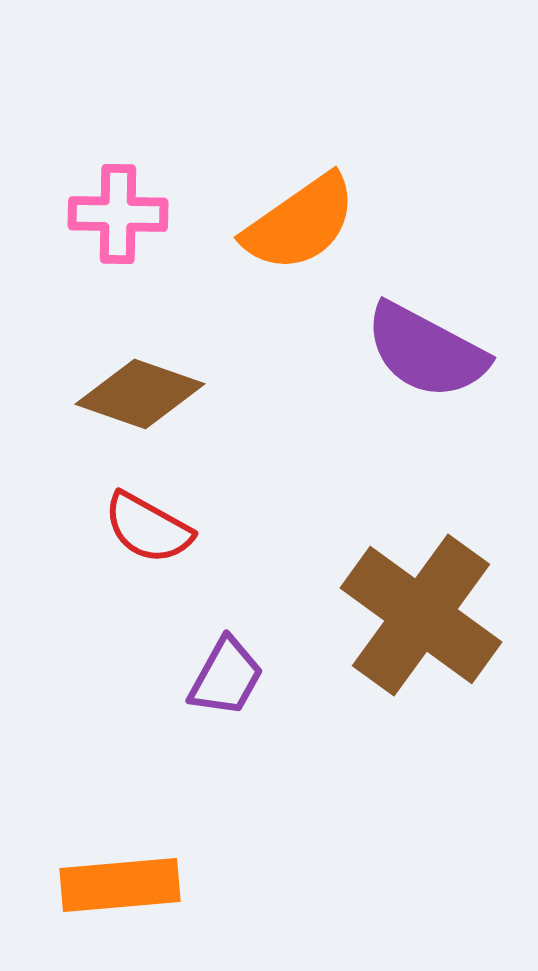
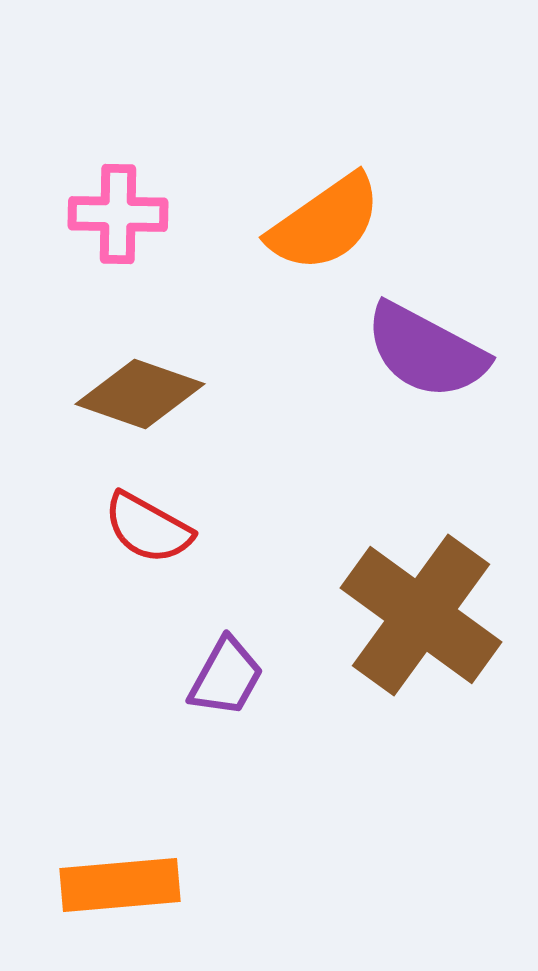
orange semicircle: moved 25 px right
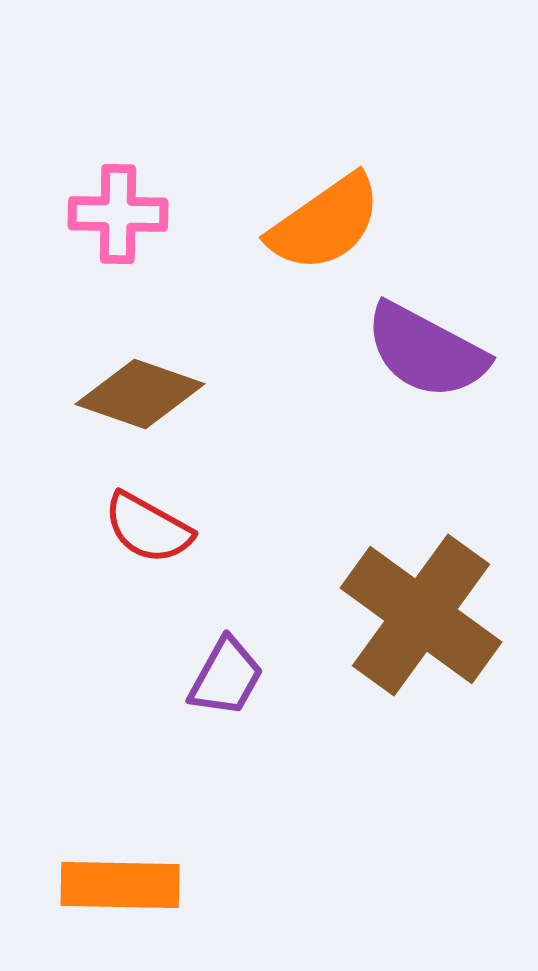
orange rectangle: rotated 6 degrees clockwise
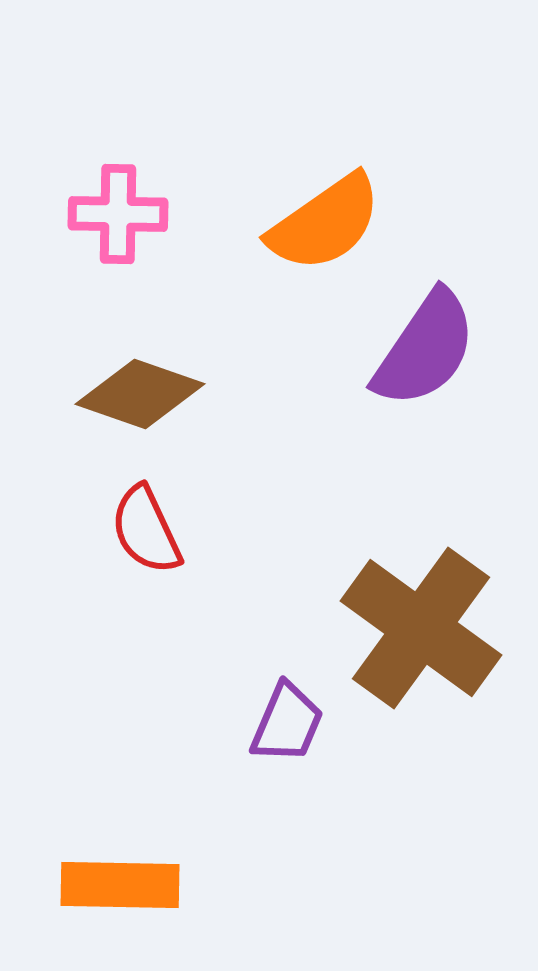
purple semicircle: moved 1 px left, 2 px up; rotated 84 degrees counterclockwise
red semicircle: moved 2 px left, 2 px down; rotated 36 degrees clockwise
brown cross: moved 13 px down
purple trapezoid: moved 61 px right, 46 px down; rotated 6 degrees counterclockwise
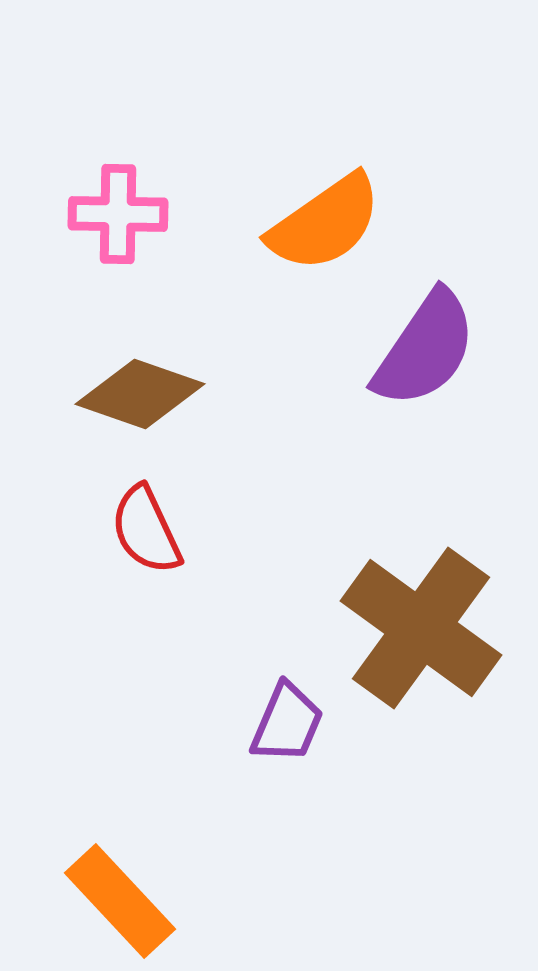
orange rectangle: moved 16 px down; rotated 46 degrees clockwise
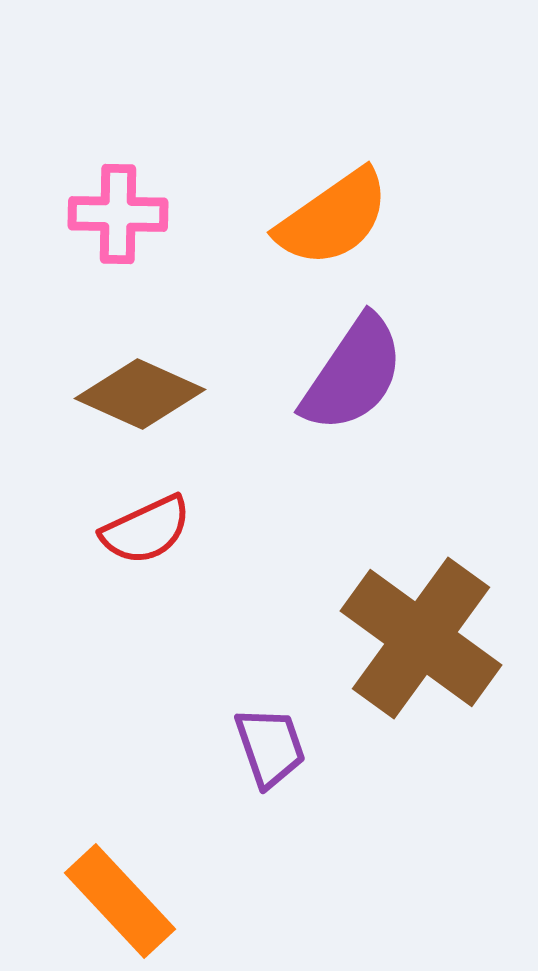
orange semicircle: moved 8 px right, 5 px up
purple semicircle: moved 72 px left, 25 px down
brown diamond: rotated 5 degrees clockwise
red semicircle: rotated 90 degrees counterclockwise
brown cross: moved 10 px down
purple trapezoid: moved 17 px left, 24 px down; rotated 42 degrees counterclockwise
